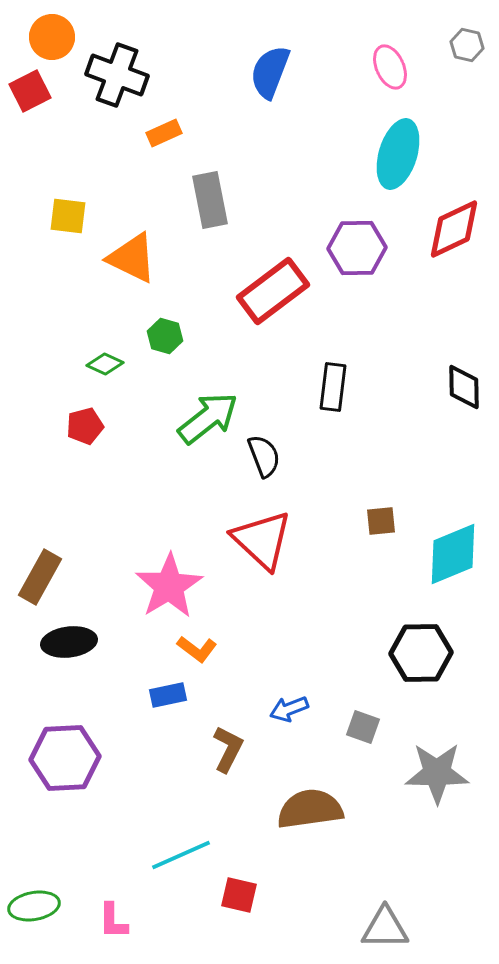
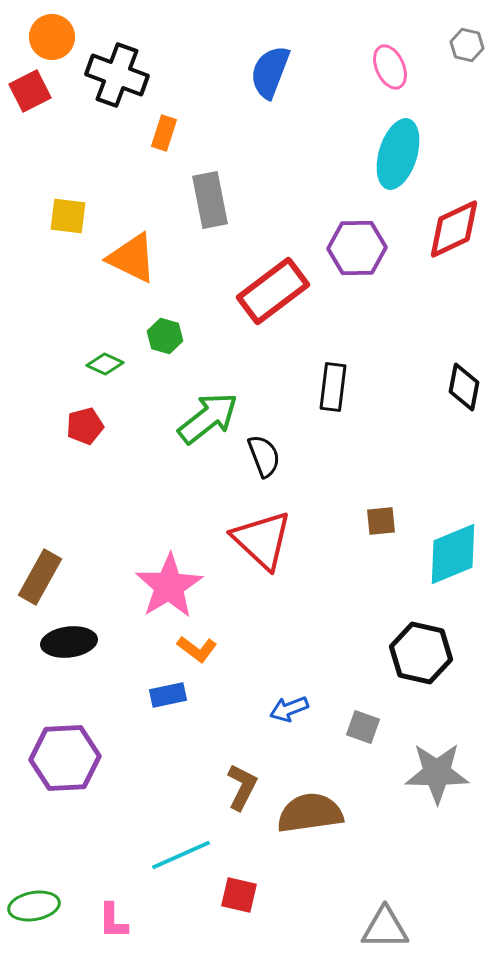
orange rectangle at (164, 133): rotated 48 degrees counterclockwise
black diamond at (464, 387): rotated 12 degrees clockwise
black hexagon at (421, 653): rotated 14 degrees clockwise
brown L-shape at (228, 749): moved 14 px right, 38 px down
brown semicircle at (310, 809): moved 4 px down
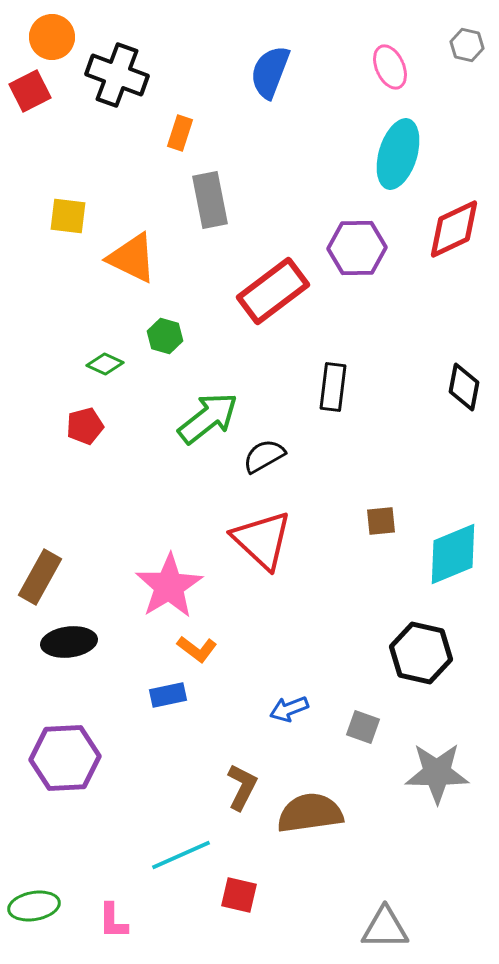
orange rectangle at (164, 133): moved 16 px right
black semicircle at (264, 456): rotated 99 degrees counterclockwise
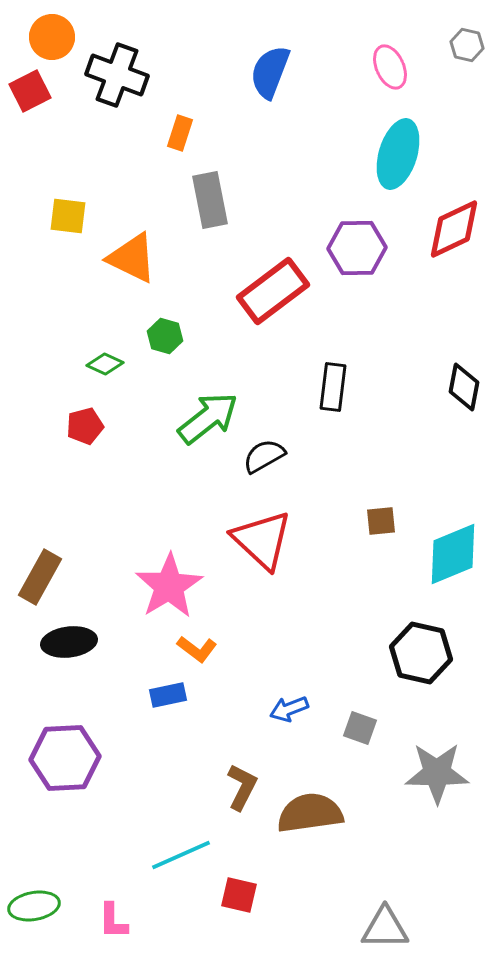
gray square at (363, 727): moved 3 px left, 1 px down
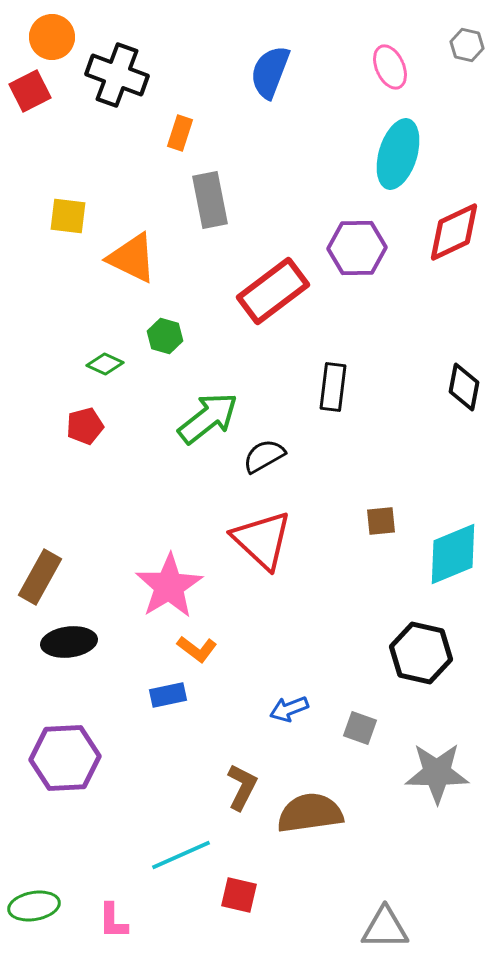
red diamond at (454, 229): moved 3 px down
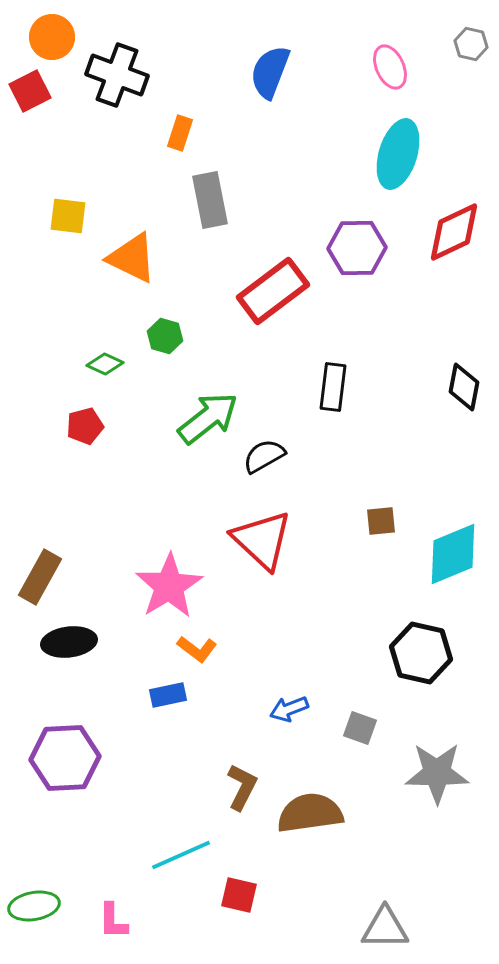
gray hexagon at (467, 45): moved 4 px right, 1 px up
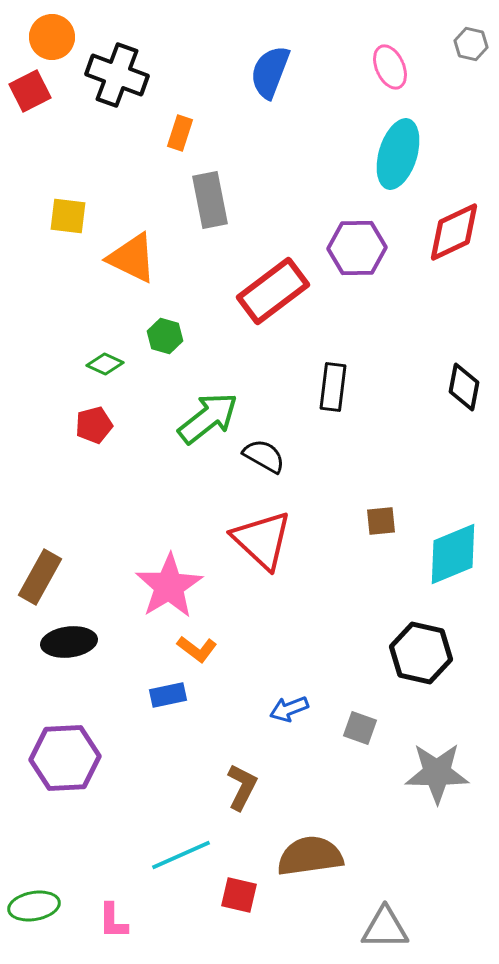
red pentagon at (85, 426): moved 9 px right, 1 px up
black semicircle at (264, 456): rotated 60 degrees clockwise
brown semicircle at (310, 813): moved 43 px down
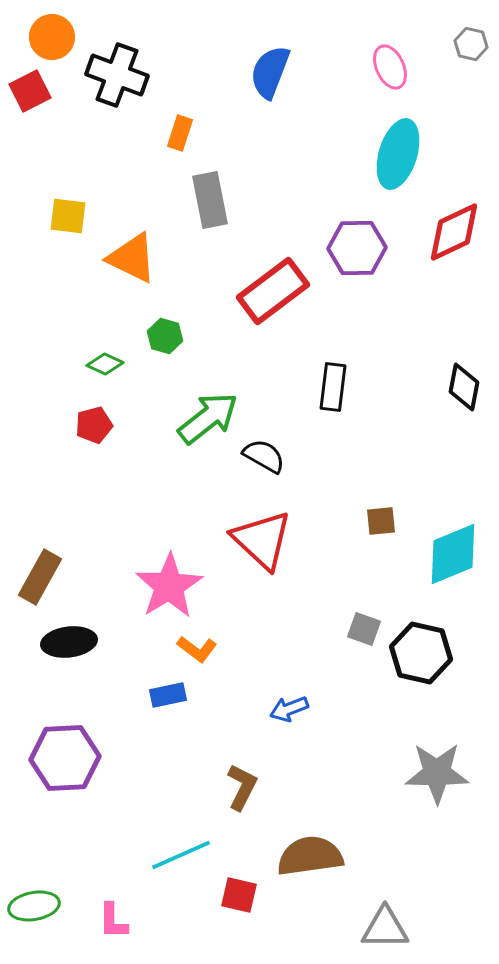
gray square at (360, 728): moved 4 px right, 99 px up
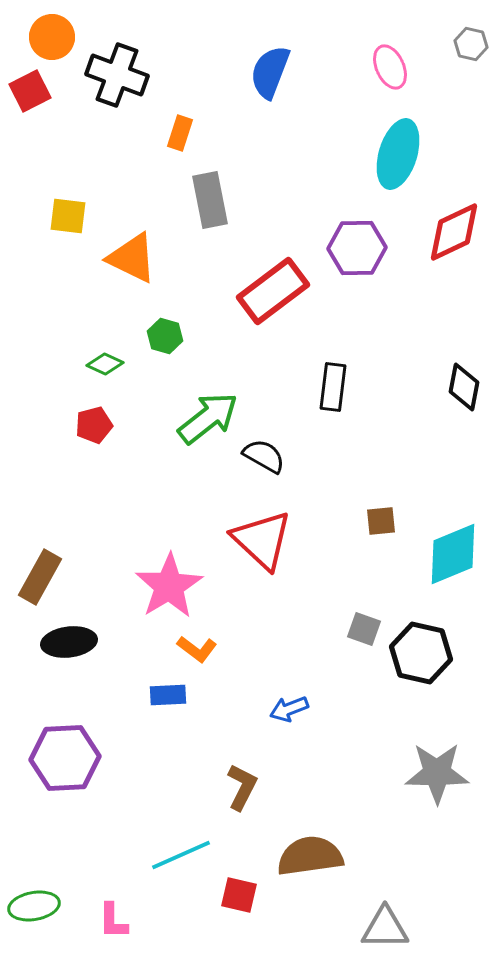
blue rectangle at (168, 695): rotated 9 degrees clockwise
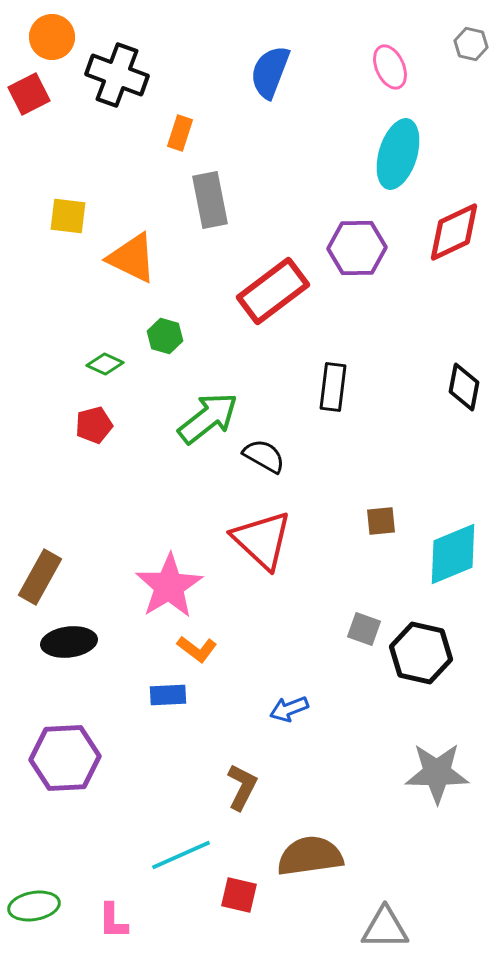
red square at (30, 91): moved 1 px left, 3 px down
